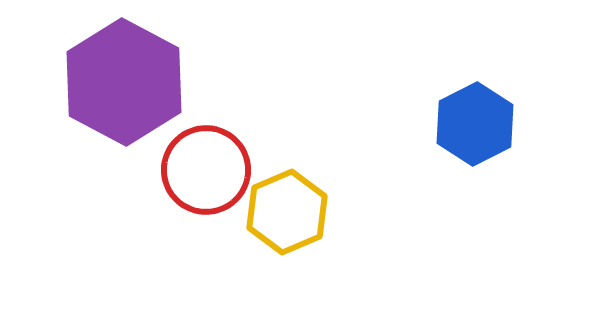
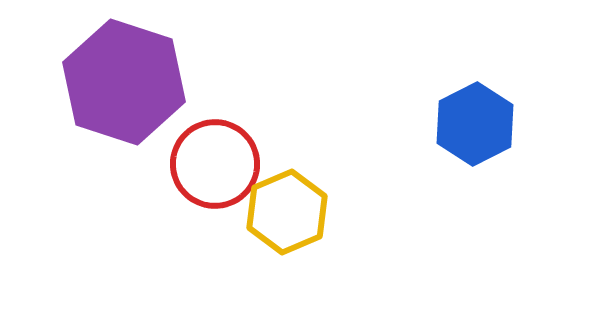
purple hexagon: rotated 10 degrees counterclockwise
red circle: moved 9 px right, 6 px up
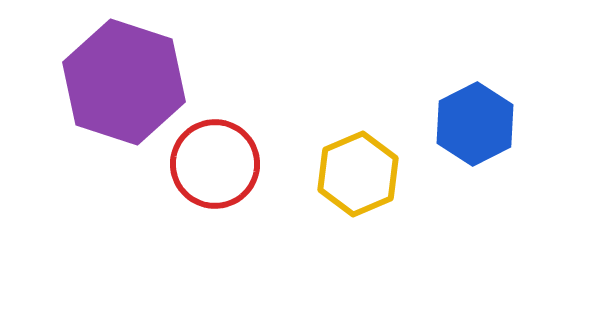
yellow hexagon: moved 71 px right, 38 px up
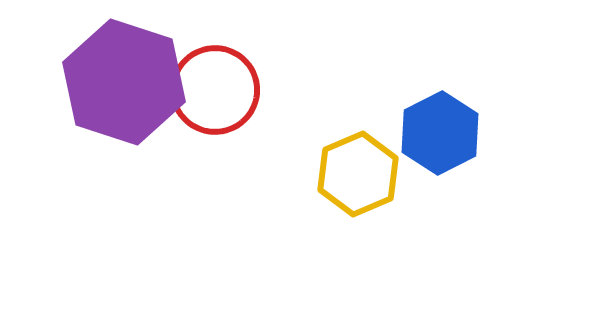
blue hexagon: moved 35 px left, 9 px down
red circle: moved 74 px up
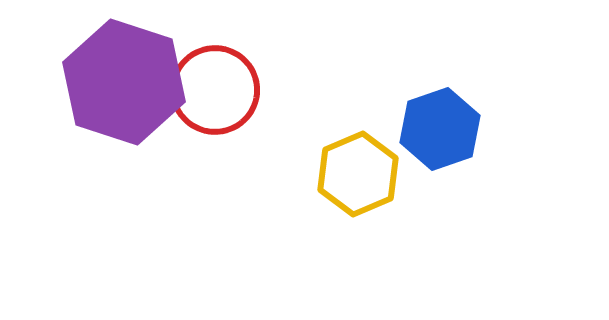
blue hexagon: moved 4 px up; rotated 8 degrees clockwise
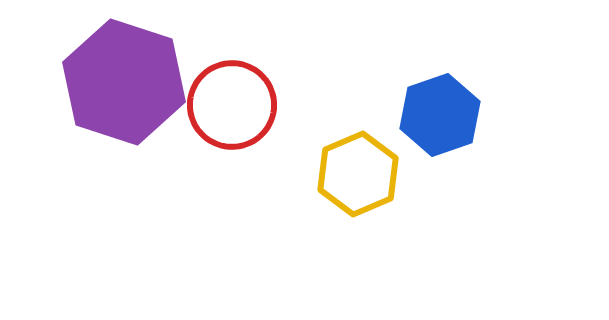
red circle: moved 17 px right, 15 px down
blue hexagon: moved 14 px up
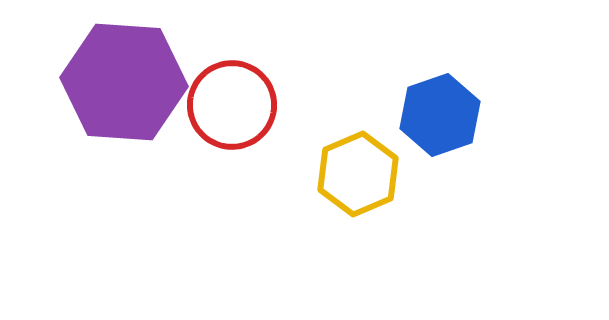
purple hexagon: rotated 14 degrees counterclockwise
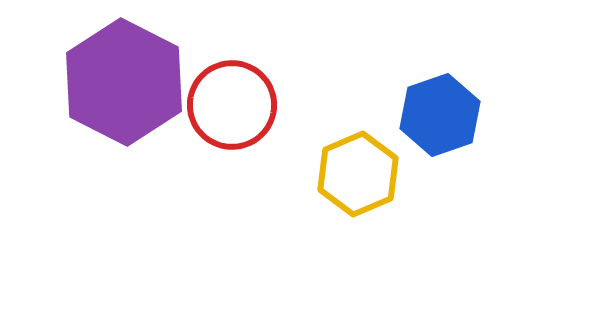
purple hexagon: rotated 23 degrees clockwise
